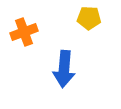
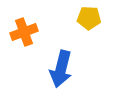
blue arrow: moved 3 px left; rotated 9 degrees clockwise
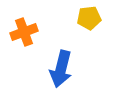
yellow pentagon: rotated 10 degrees counterclockwise
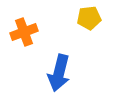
blue arrow: moved 2 px left, 4 px down
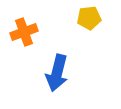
blue arrow: moved 2 px left
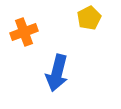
yellow pentagon: rotated 20 degrees counterclockwise
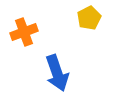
blue arrow: rotated 33 degrees counterclockwise
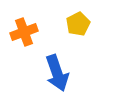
yellow pentagon: moved 11 px left, 6 px down
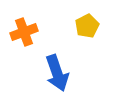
yellow pentagon: moved 9 px right, 2 px down
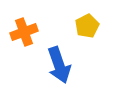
blue arrow: moved 2 px right, 8 px up
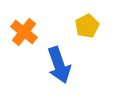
orange cross: rotated 32 degrees counterclockwise
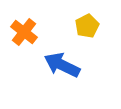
blue arrow: moved 3 px right; rotated 135 degrees clockwise
